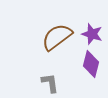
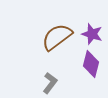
gray L-shape: rotated 45 degrees clockwise
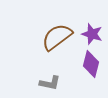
gray L-shape: rotated 65 degrees clockwise
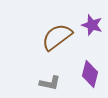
purple star: moved 9 px up
purple diamond: moved 1 px left, 10 px down
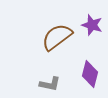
gray L-shape: moved 1 px down
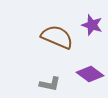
brown semicircle: rotated 60 degrees clockwise
purple diamond: rotated 68 degrees counterclockwise
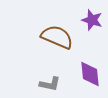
purple star: moved 5 px up
purple diamond: rotated 48 degrees clockwise
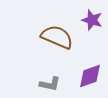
purple diamond: moved 2 px down; rotated 76 degrees clockwise
